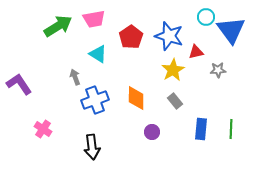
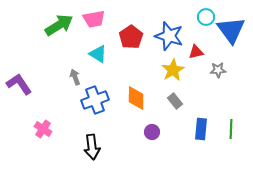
green arrow: moved 1 px right, 1 px up
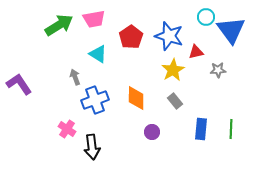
pink cross: moved 24 px right
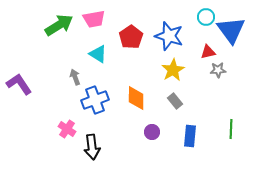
red triangle: moved 12 px right
blue rectangle: moved 11 px left, 7 px down
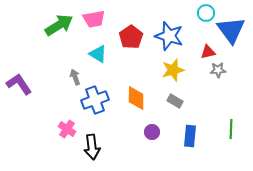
cyan circle: moved 4 px up
yellow star: rotated 15 degrees clockwise
gray rectangle: rotated 21 degrees counterclockwise
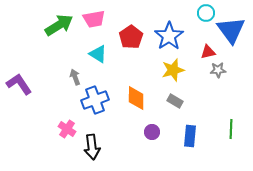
blue star: rotated 20 degrees clockwise
